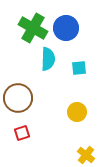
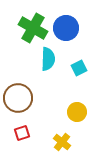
cyan square: rotated 21 degrees counterclockwise
yellow cross: moved 24 px left, 13 px up
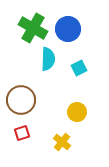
blue circle: moved 2 px right, 1 px down
brown circle: moved 3 px right, 2 px down
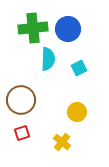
green cross: rotated 36 degrees counterclockwise
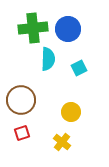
yellow circle: moved 6 px left
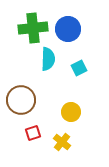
red square: moved 11 px right
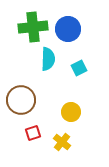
green cross: moved 1 px up
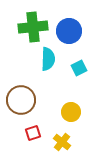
blue circle: moved 1 px right, 2 px down
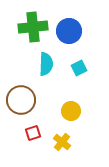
cyan semicircle: moved 2 px left, 5 px down
yellow circle: moved 1 px up
